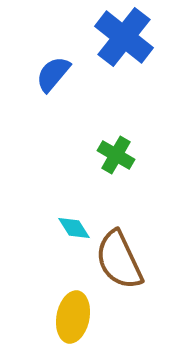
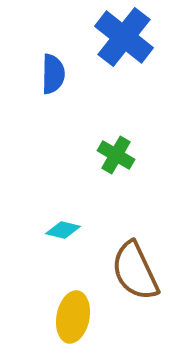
blue semicircle: rotated 141 degrees clockwise
cyan diamond: moved 11 px left, 2 px down; rotated 44 degrees counterclockwise
brown semicircle: moved 16 px right, 11 px down
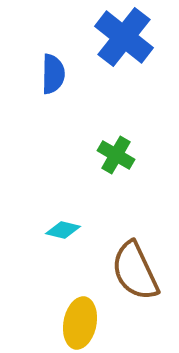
yellow ellipse: moved 7 px right, 6 px down
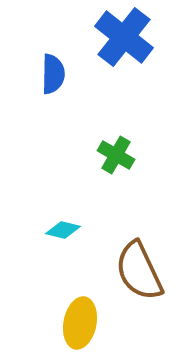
brown semicircle: moved 4 px right
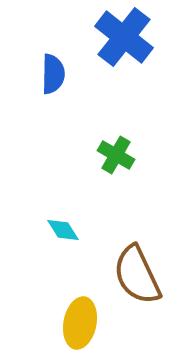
cyan diamond: rotated 44 degrees clockwise
brown semicircle: moved 2 px left, 4 px down
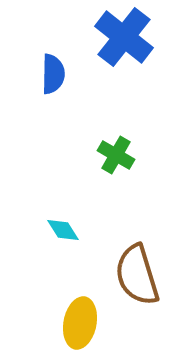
brown semicircle: rotated 8 degrees clockwise
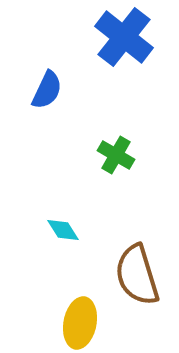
blue semicircle: moved 6 px left, 16 px down; rotated 24 degrees clockwise
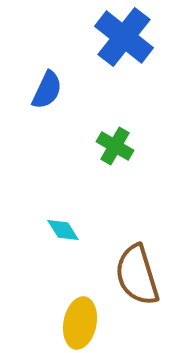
green cross: moved 1 px left, 9 px up
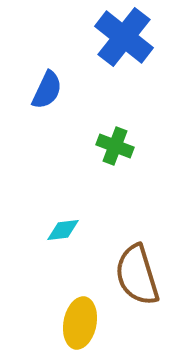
green cross: rotated 9 degrees counterclockwise
cyan diamond: rotated 64 degrees counterclockwise
